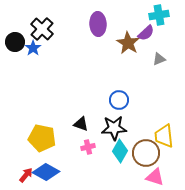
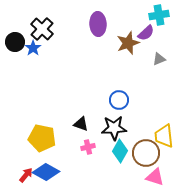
brown star: rotated 20 degrees clockwise
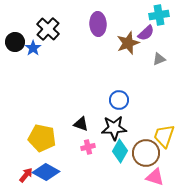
black cross: moved 6 px right
yellow trapezoid: rotated 25 degrees clockwise
